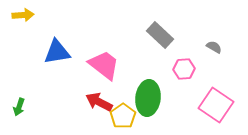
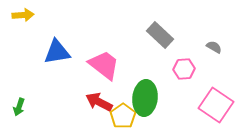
green ellipse: moved 3 px left
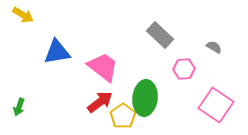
yellow arrow: rotated 35 degrees clockwise
pink trapezoid: moved 1 px left, 2 px down
red arrow: moved 1 px right; rotated 116 degrees clockwise
